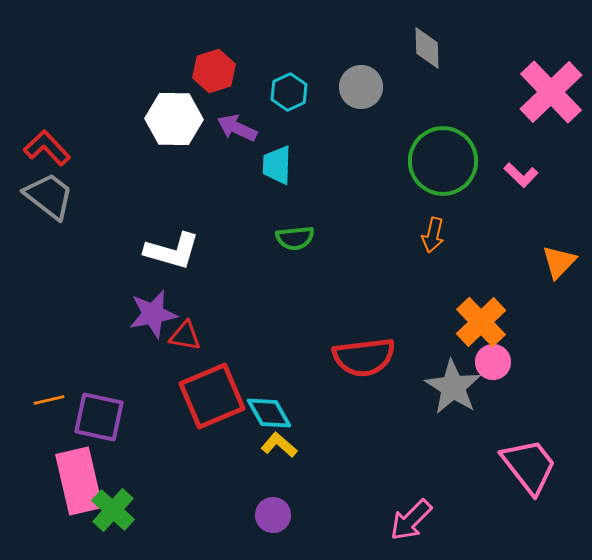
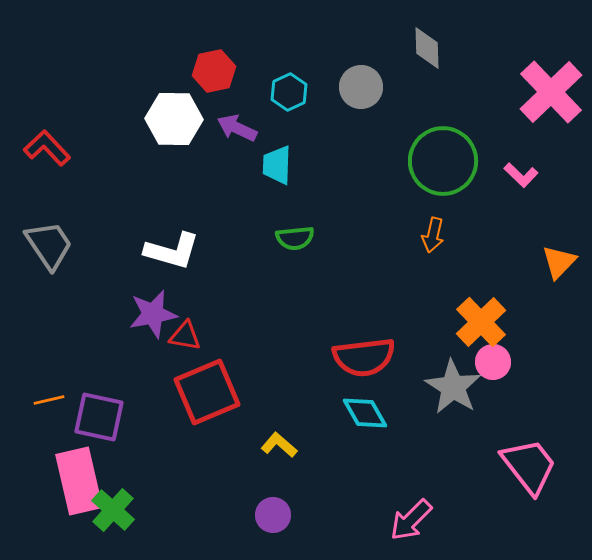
red hexagon: rotated 6 degrees clockwise
gray trapezoid: moved 49 px down; rotated 18 degrees clockwise
red square: moved 5 px left, 4 px up
cyan diamond: moved 96 px right
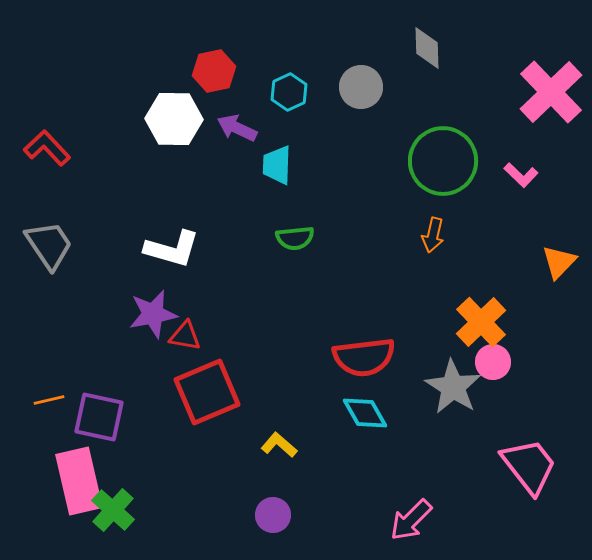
white L-shape: moved 2 px up
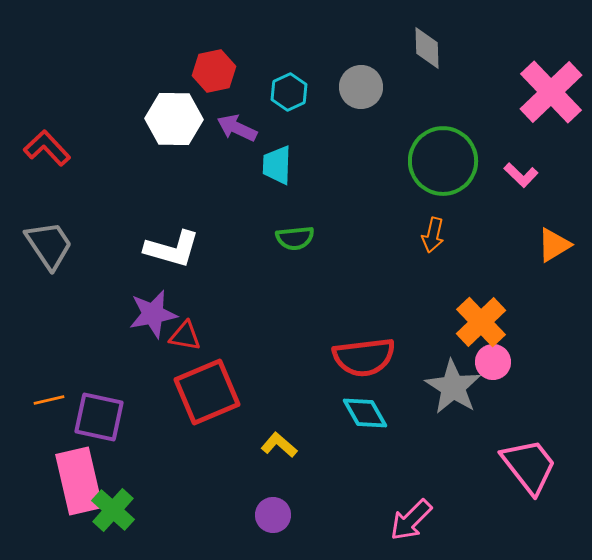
orange triangle: moved 5 px left, 17 px up; rotated 15 degrees clockwise
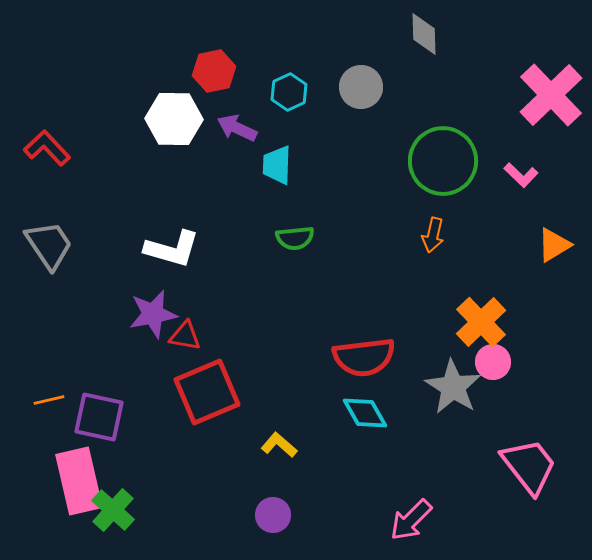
gray diamond: moved 3 px left, 14 px up
pink cross: moved 3 px down
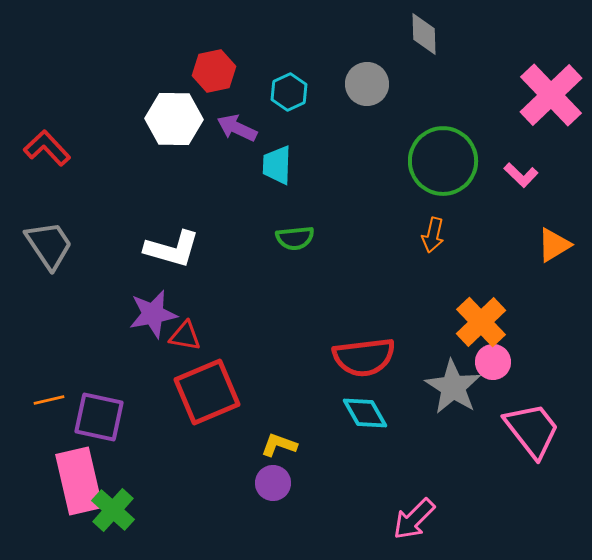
gray circle: moved 6 px right, 3 px up
yellow L-shape: rotated 21 degrees counterclockwise
pink trapezoid: moved 3 px right, 36 px up
purple circle: moved 32 px up
pink arrow: moved 3 px right, 1 px up
